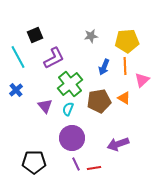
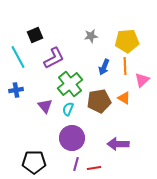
blue cross: rotated 32 degrees clockwise
purple arrow: rotated 20 degrees clockwise
purple line: rotated 40 degrees clockwise
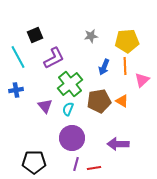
orange triangle: moved 2 px left, 3 px down
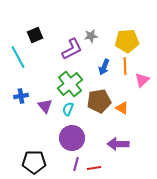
purple L-shape: moved 18 px right, 9 px up
blue cross: moved 5 px right, 6 px down
orange triangle: moved 7 px down
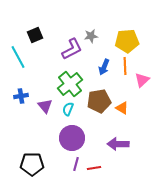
black pentagon: moved 2 px left, 2 px down
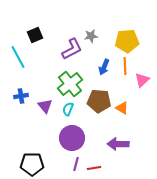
brown pentagon: rotated 15 degrees clockwise
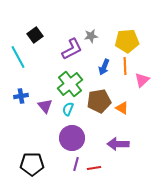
black square: rotated 14 degrees counterclockwise
brown pentagon: rotated 15 degrees counterclockwise
